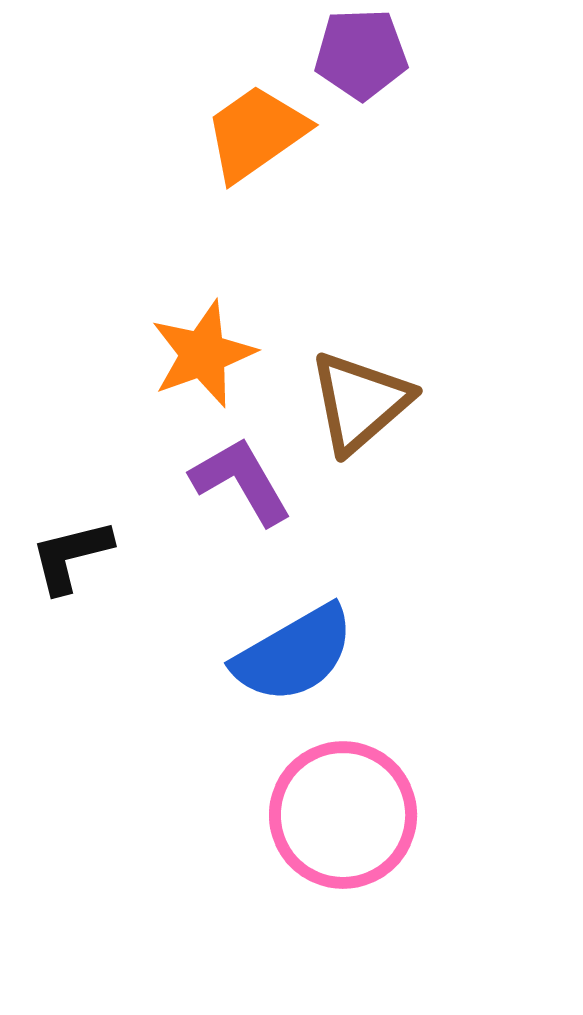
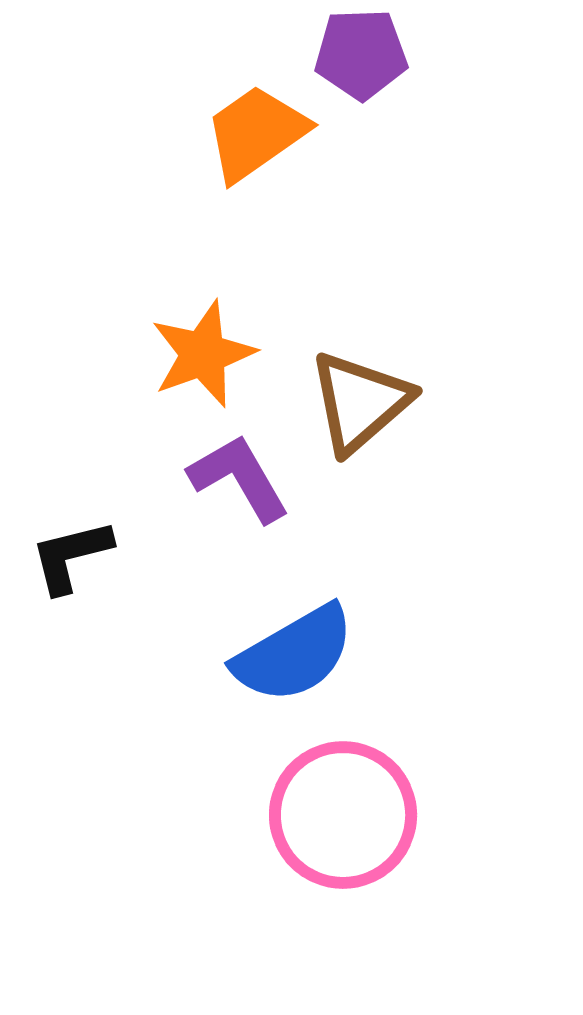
purple L-shape: moved 2 px left, 3 px up
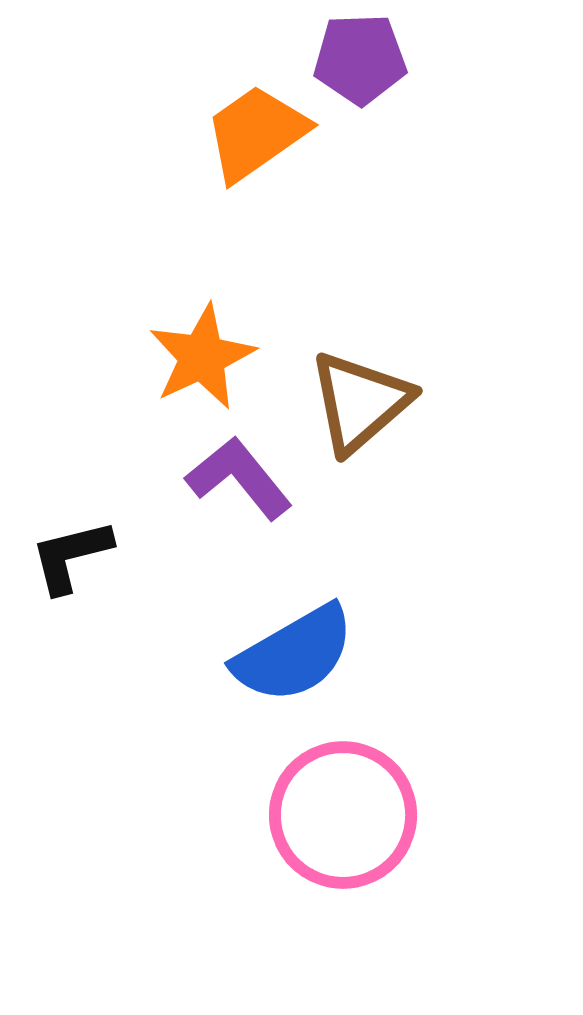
purple pentagon: moved 1 px left, 5 px down
orange star: moved 1 px left, 3 px down; rotated 5 degrees counterclockwise
purple L-shape: rotated 9 degrees counterclockwise
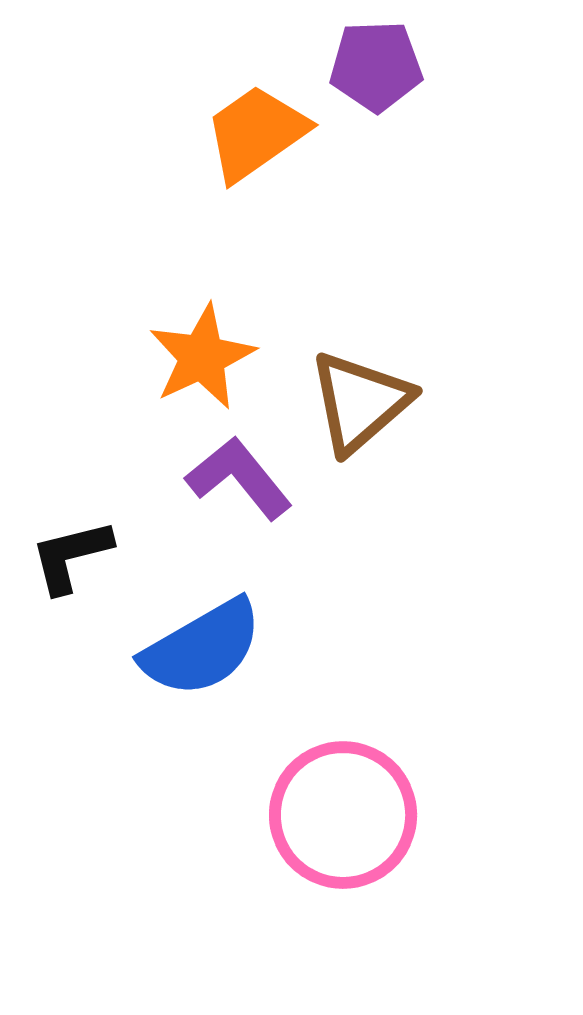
purple pentagon: moved 16 px right, 7 px down
blue semicircle: moved 92 px left, 6 px up
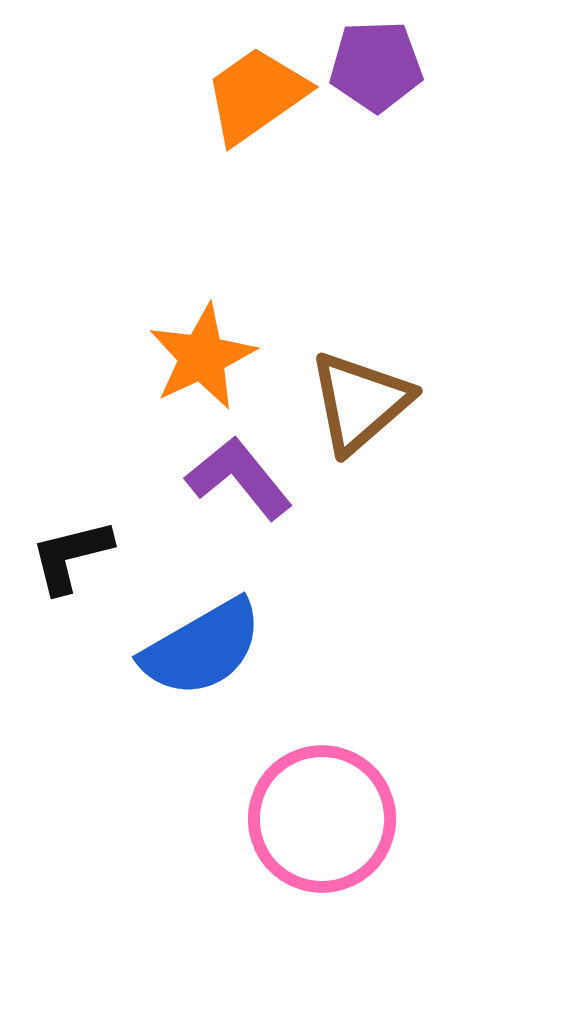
orange trapezoid: moved 38 px up
pink circle: moved 21 px left, 4 px down
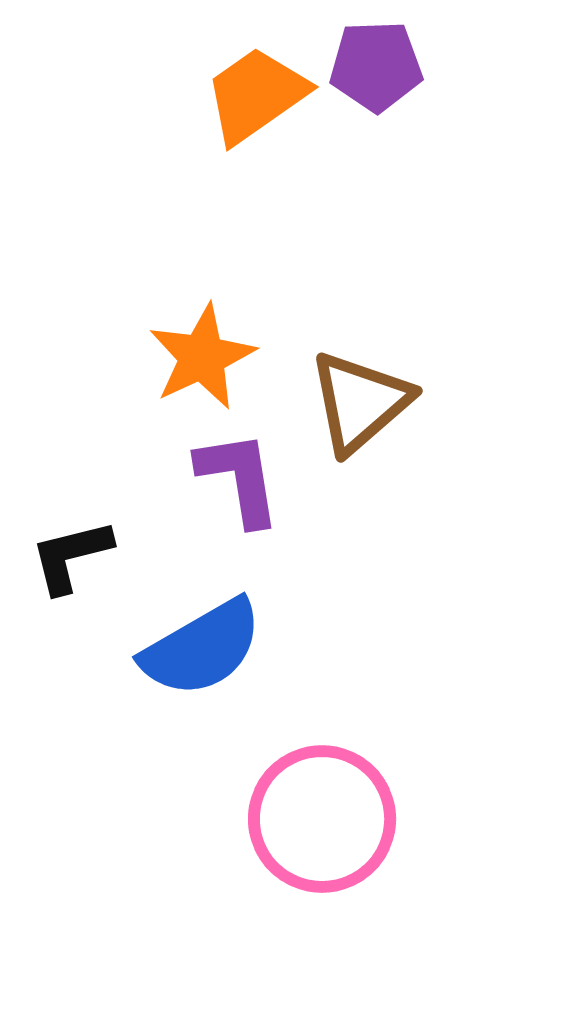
purple L-shape: rotated 30 degrees clockwise
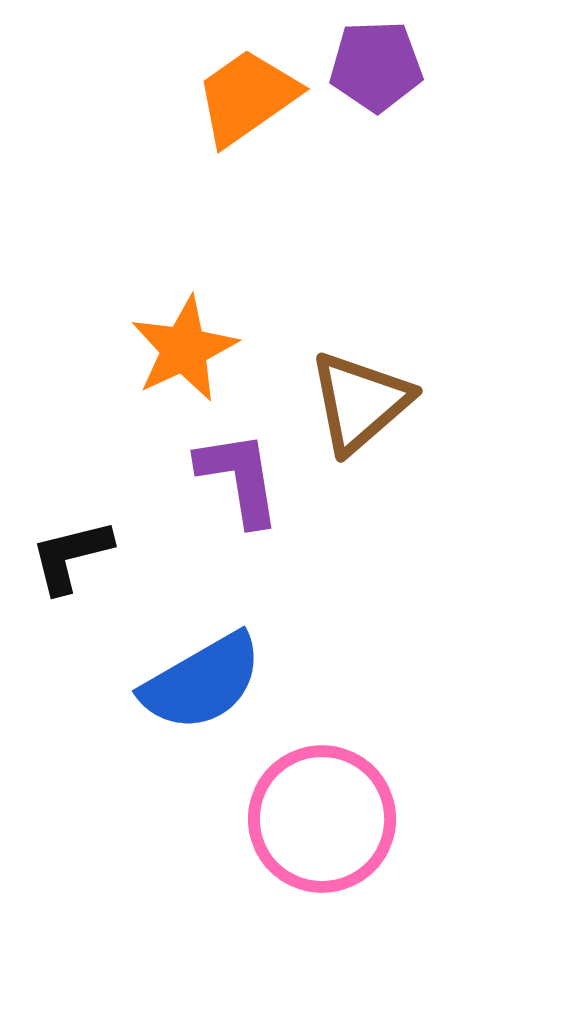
orange trapezoid: moved 9 px left, 2 px down
orange star: moved 18 px left, 8 px up
blue semicircle: moved 34 px down
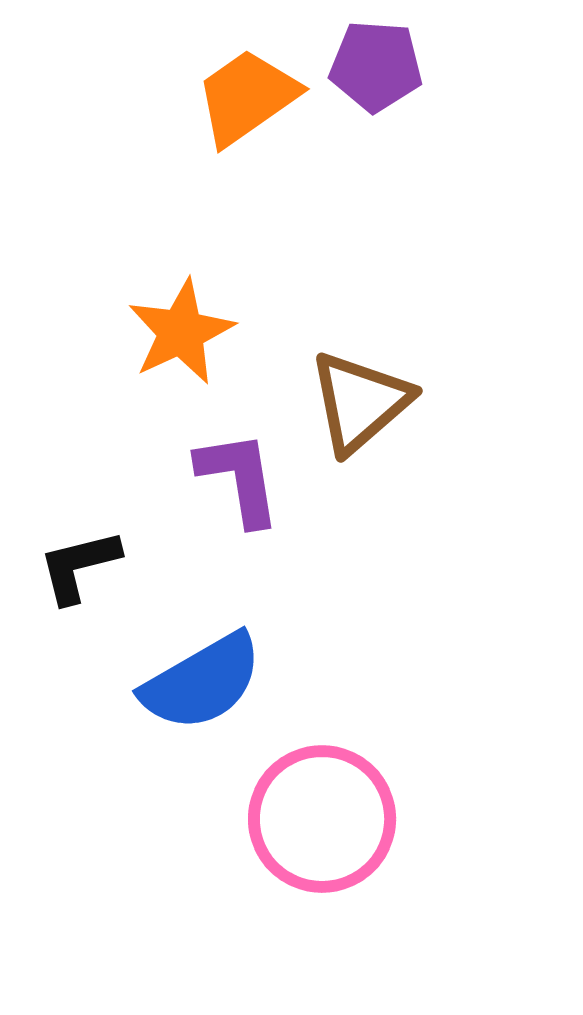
purple pentagon: rotated 6 degrees clockwise
orange star: moved 3 px left, 17 px up
black L-shape: moved 8 px right, 10 px down
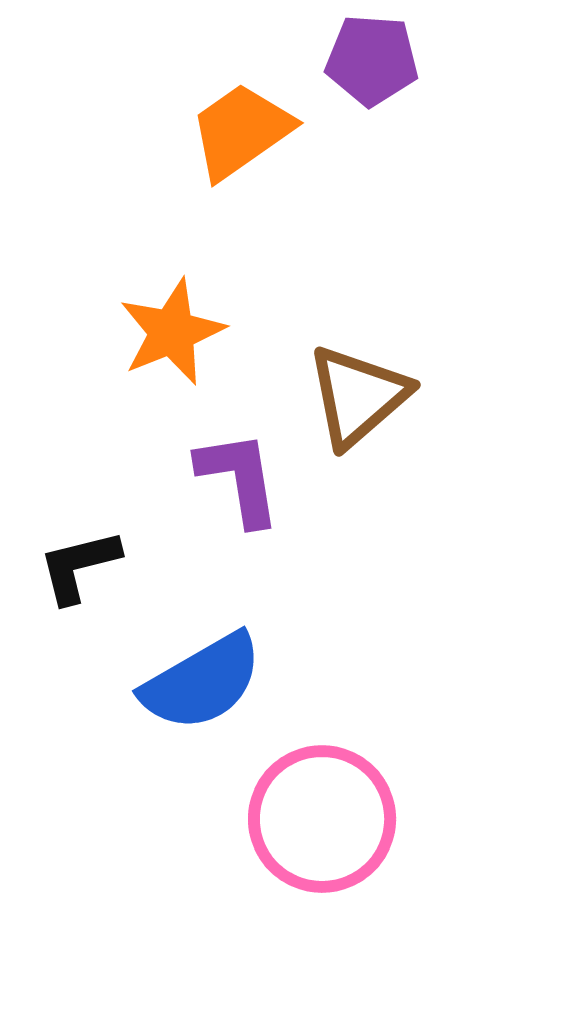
purple pentagon: moved 4 px left, 6 px up
orange trapezoid: moved 6 px left, 34 px down
orange star: moved 9 px left; rotated 3 degrees clockwise
brown triangle: moved 2 px left, 6 px up
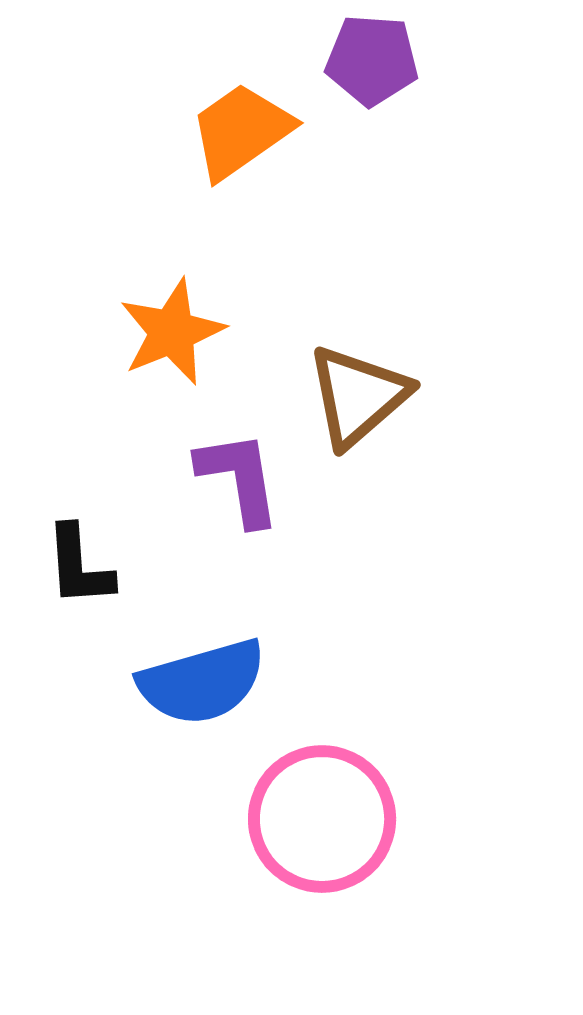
black L-shape: rotated 80 degrees counterclockwise
blue semicircle: rotated 14 degrees clockwise
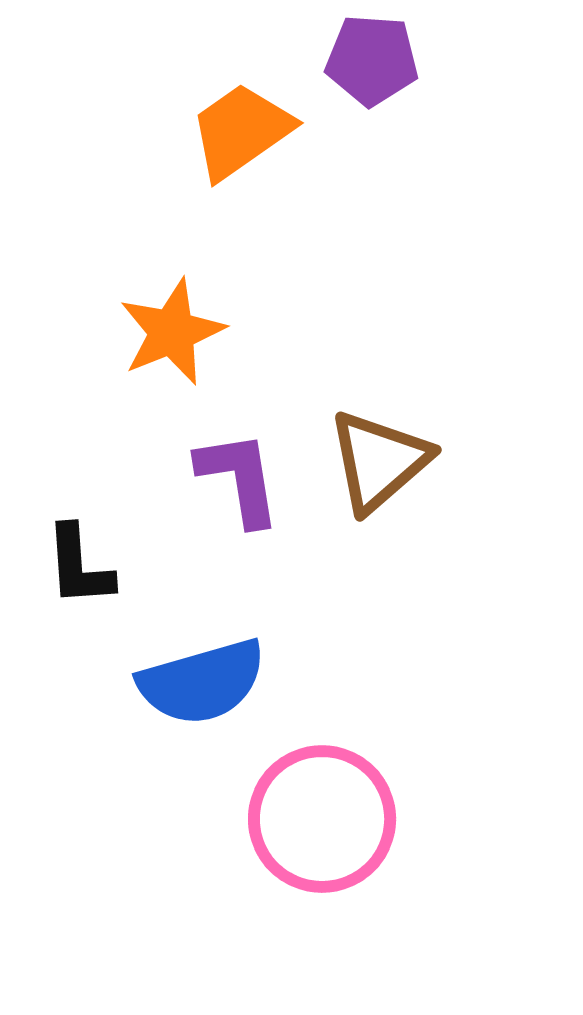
brown triangle: moved 21 px right, 65 px down
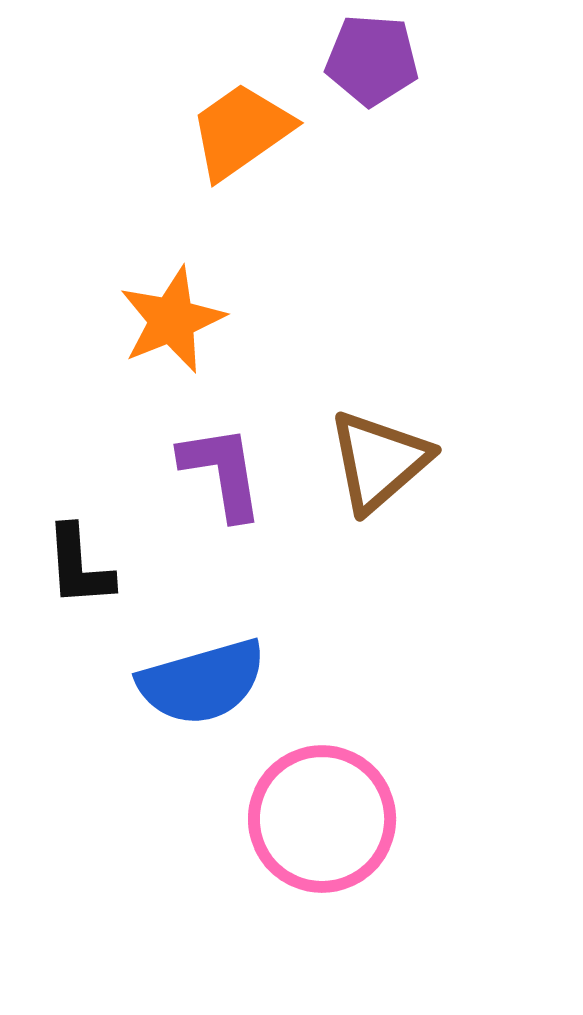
orange star: moved 12 px up
purple L-shape: moved 17 px left, 6 px up
